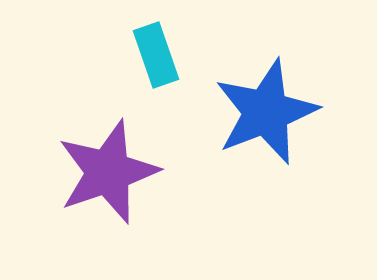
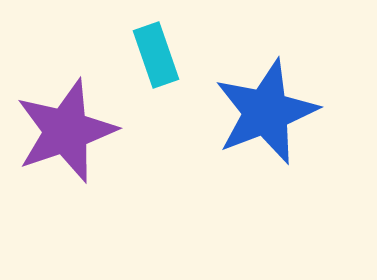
purple star: moved 42 px left, 41 px up
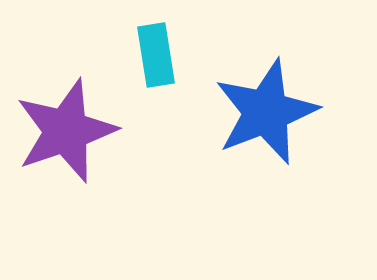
cyan rectangle: rotated 10 degrees clockwise
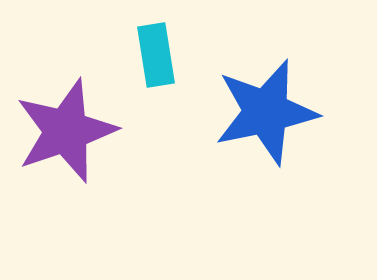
blue star: rotated 9 degrees clockwise
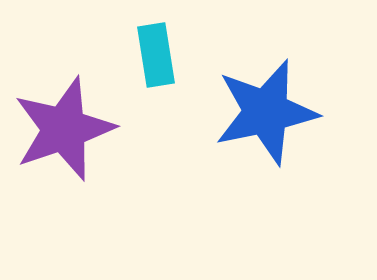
purple star: moved 2 px left, 2 px up
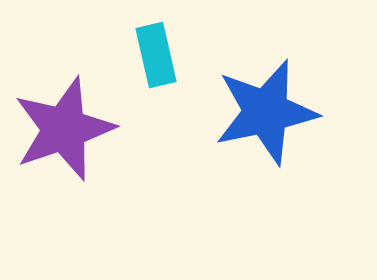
cyan rectangle: rotated 4 degrees counterclockwise
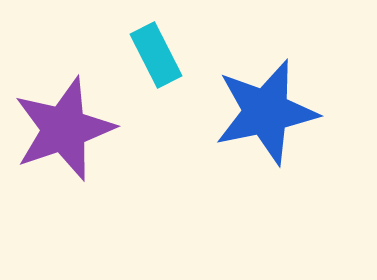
cyan rectangle: rotated 14 degrees counterclockwise
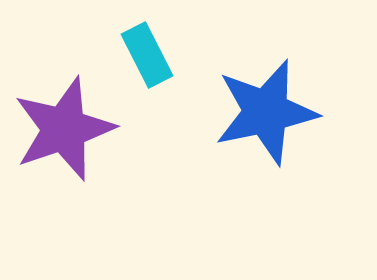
cyan rectangle: moved 9 px left
